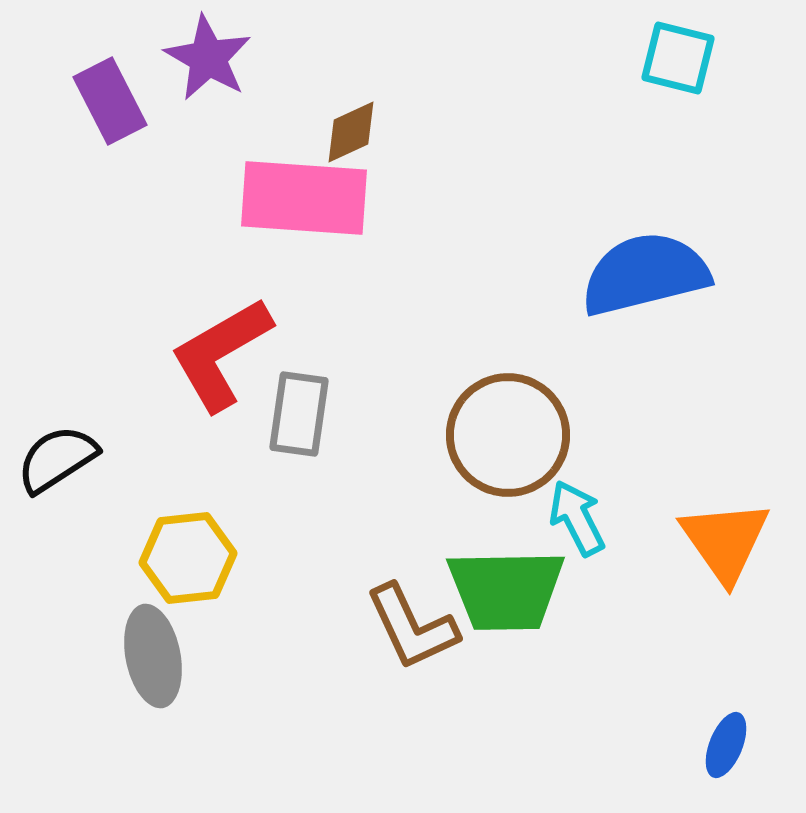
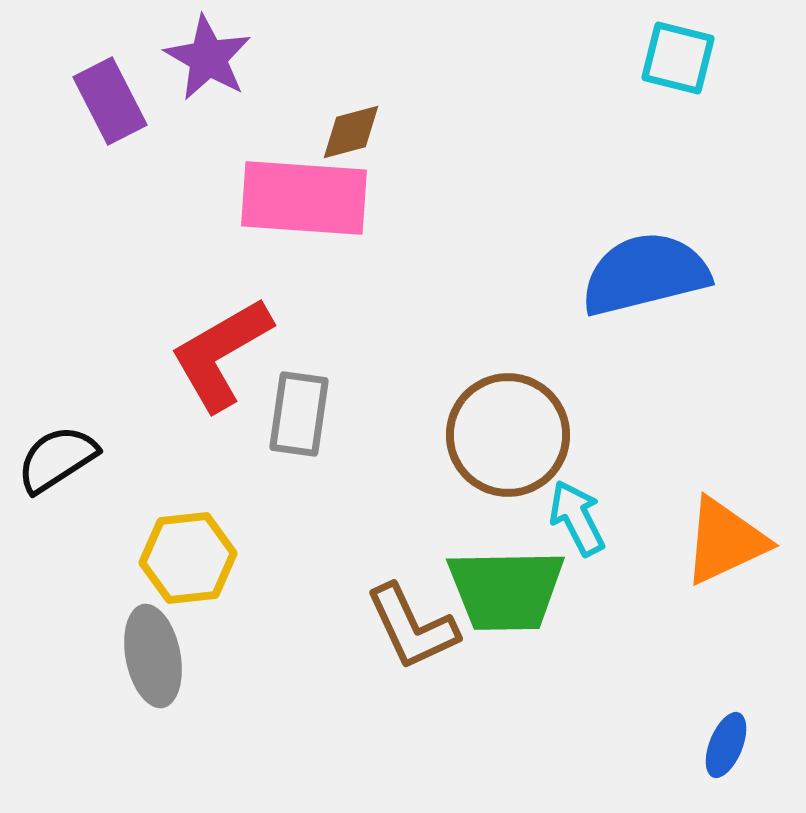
brown diamond: rotated 10 degrees clockwise
orange triangle: rotated 40 degrees clockwise
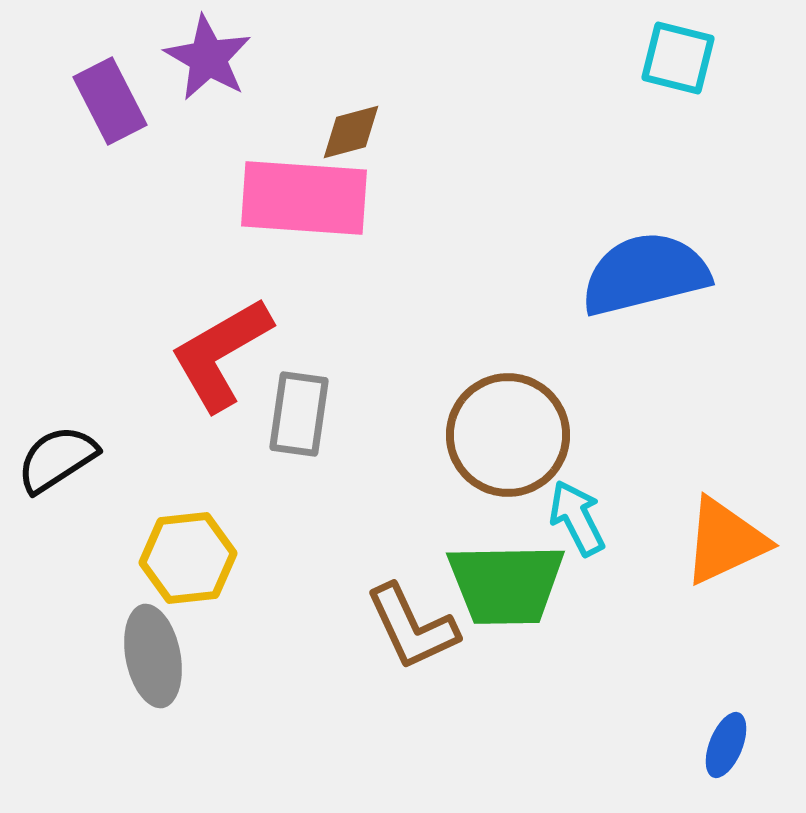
green trapezoid: moved 6 px up
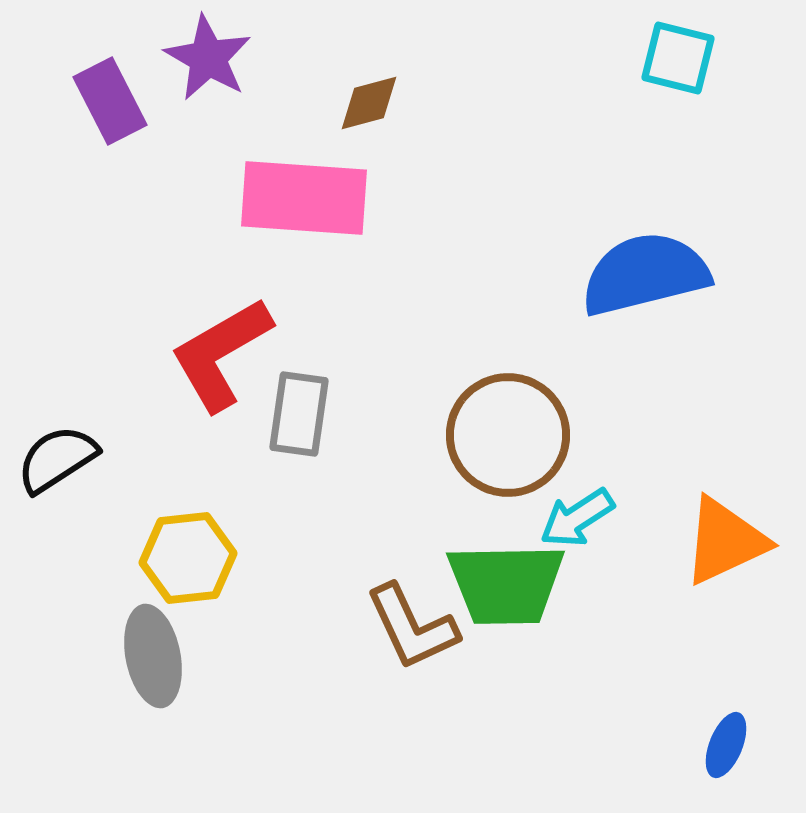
brown diamond: moved 18 px right, 29 px up
cyan arrow: rotated 96 degrees counterclockwise
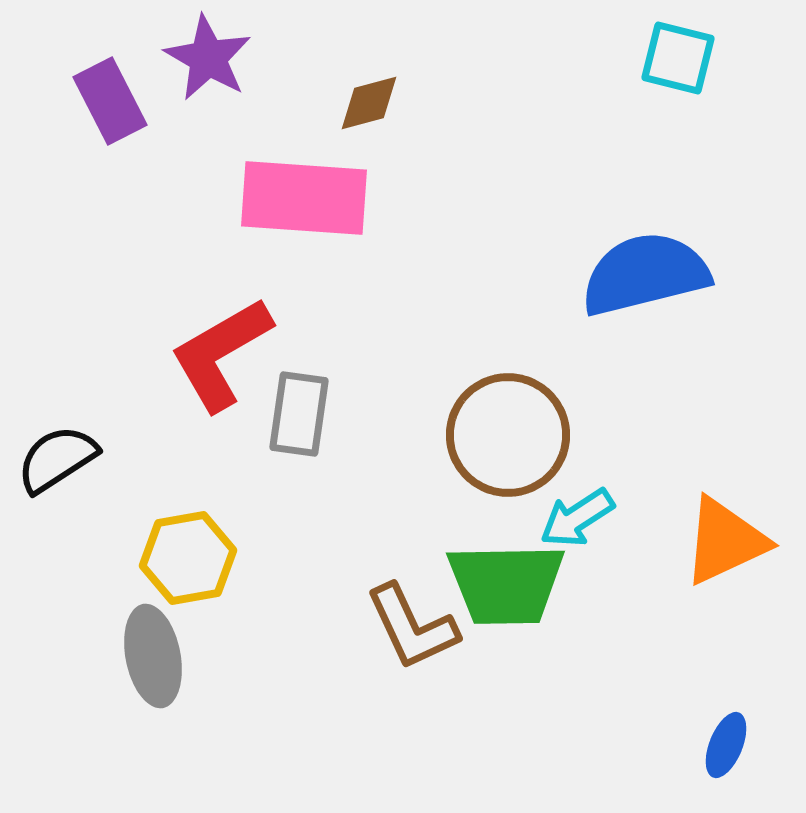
yellow hexagon: rotated 4 degrees counterclockwise
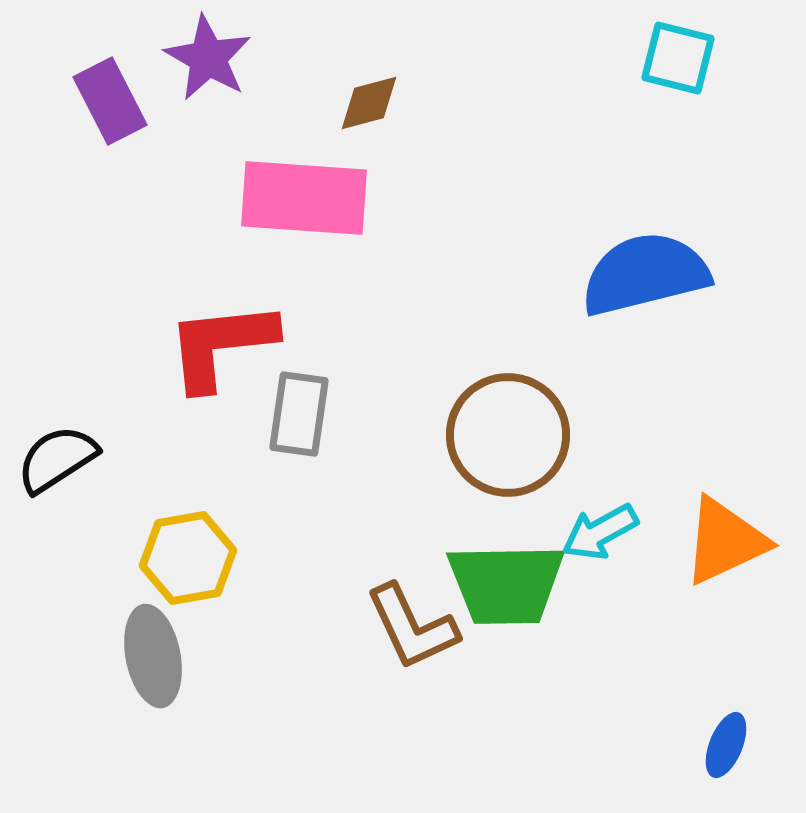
red L-shape: moved 9 px up; rotated 24 degrees clockwise
cyan arrow: moved 23 px right, 14 px down; rotated 4 degrees clockwise
